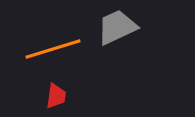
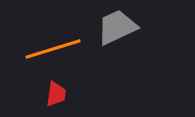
red trapezoid: moved 2 px up
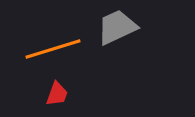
red trapezoid: moved 1 px right; rotated 12 degrees clockwise
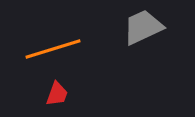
gray trapezoid: moved 26 px right
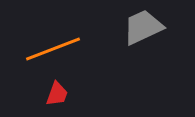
orange line: rotated 4 degrees counterclockwise
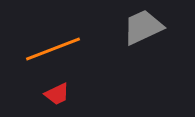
red trapezoid: rotated 44 degrees clockwise
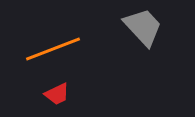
gray trapezoid: rotated 72 degrees clockwise
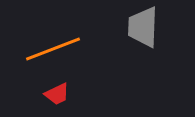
gray trapezoid: rotated 135 degrees counterclockwise
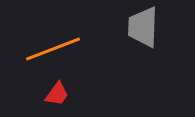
red trapezoid: rotated 28 degrees counterclockwise
